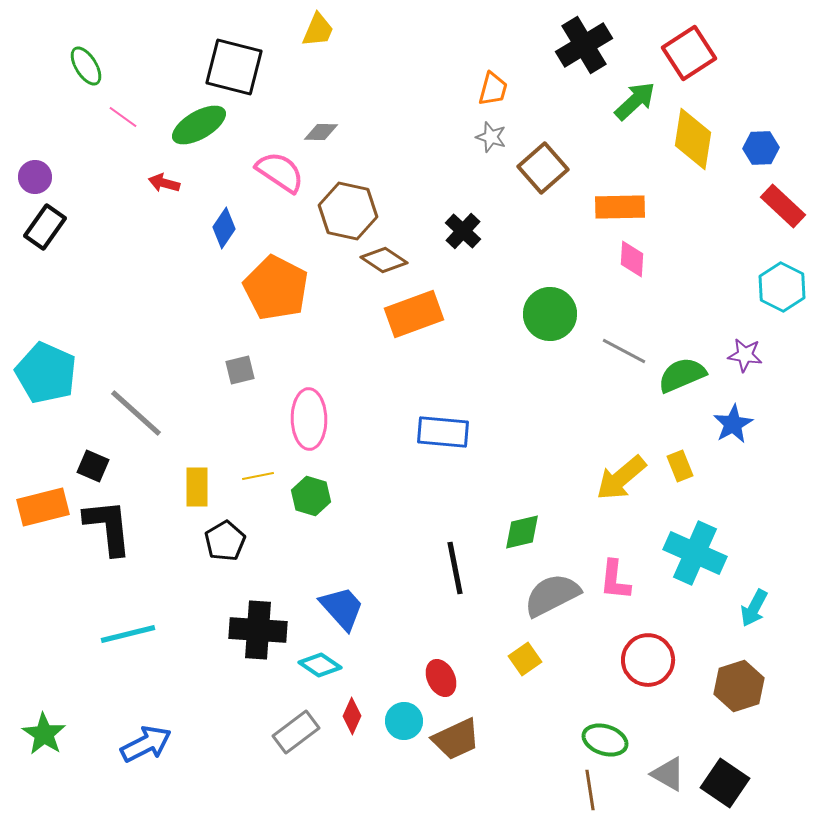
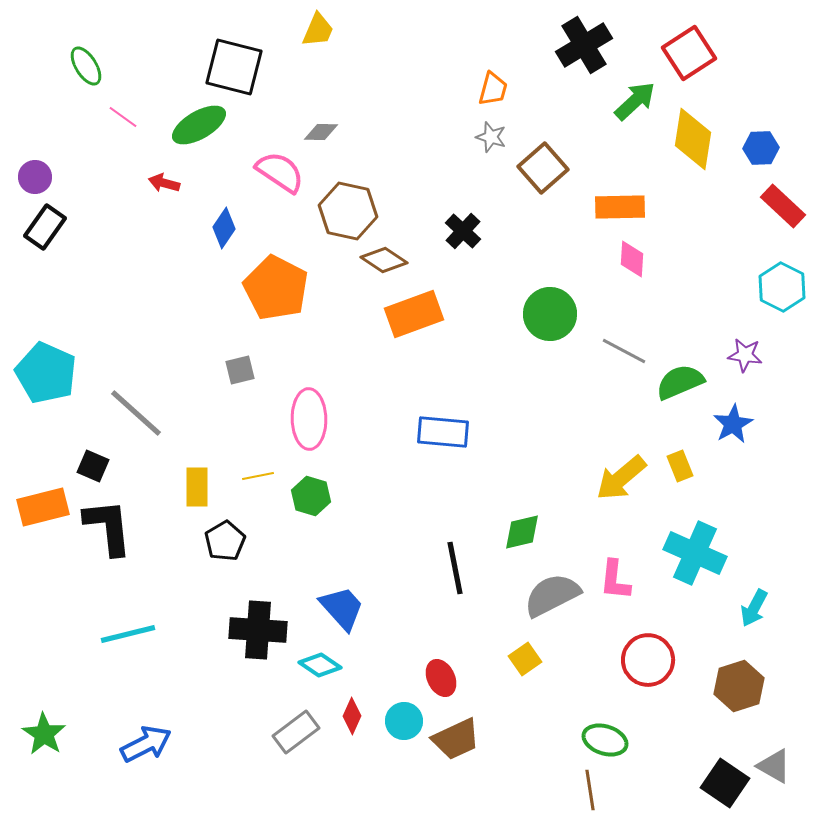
green semicircle at (682, 375): moved 2 px left, 7 px down
gray triangle at (668, 774): moved 106 px right, 8 px up
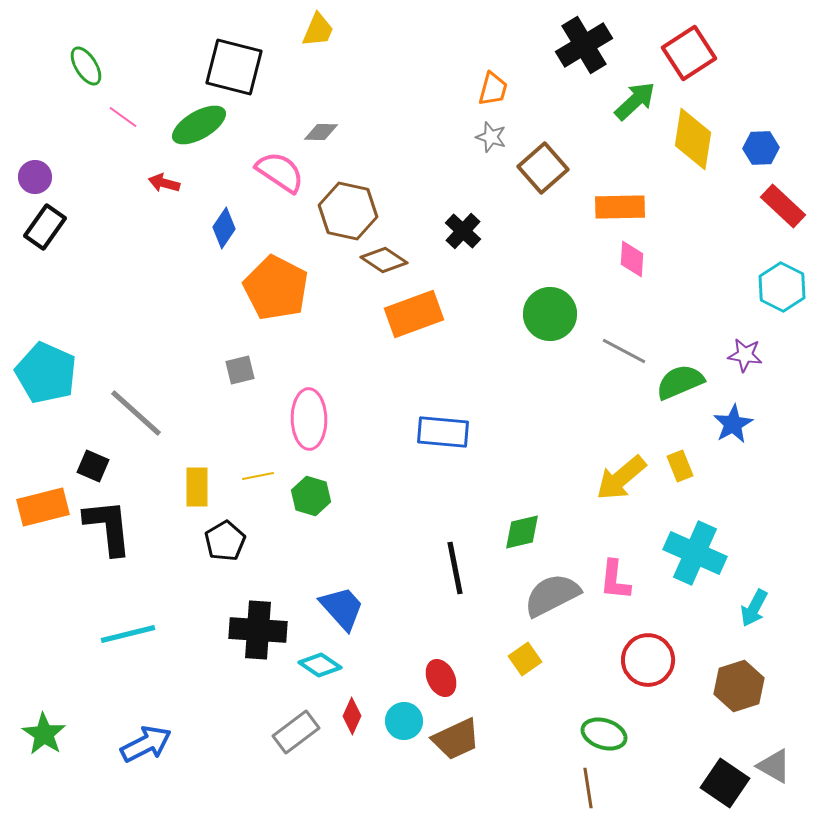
green ellipse at (605, 740): moved 1 px left, 6 px up
brown line at (590, 790): moved 2 px left, 2 px up
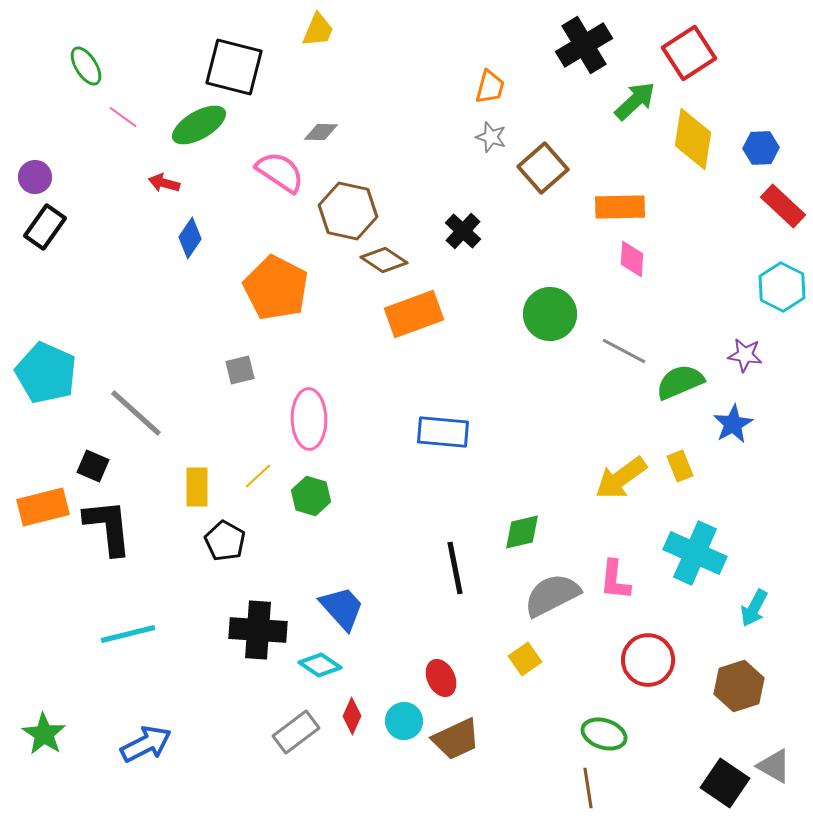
orange trapezoid at (493, 89): moved 3 px left, 2 px up
blue diamond at (224, 228): moved 34 px left, 10 px down
yellow line at (258, 476): rotated 32 degrees counterclockwise
yellow arrow at (621, 478): rotated 4 degrees clockwise
black pentagon at (225, 541): rotated 12 degrees counterclockwise
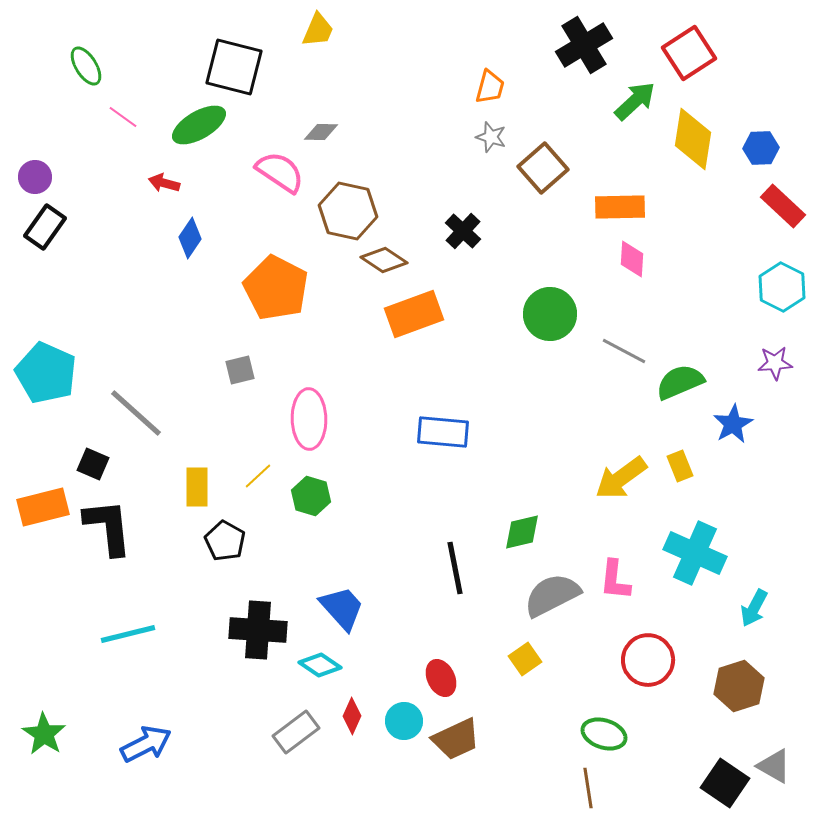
purple star at (745, 355): moved 30 px right, 8 px down; rotated 12 degrees counterclockwise
black square at (93, 466): moved 2 px up
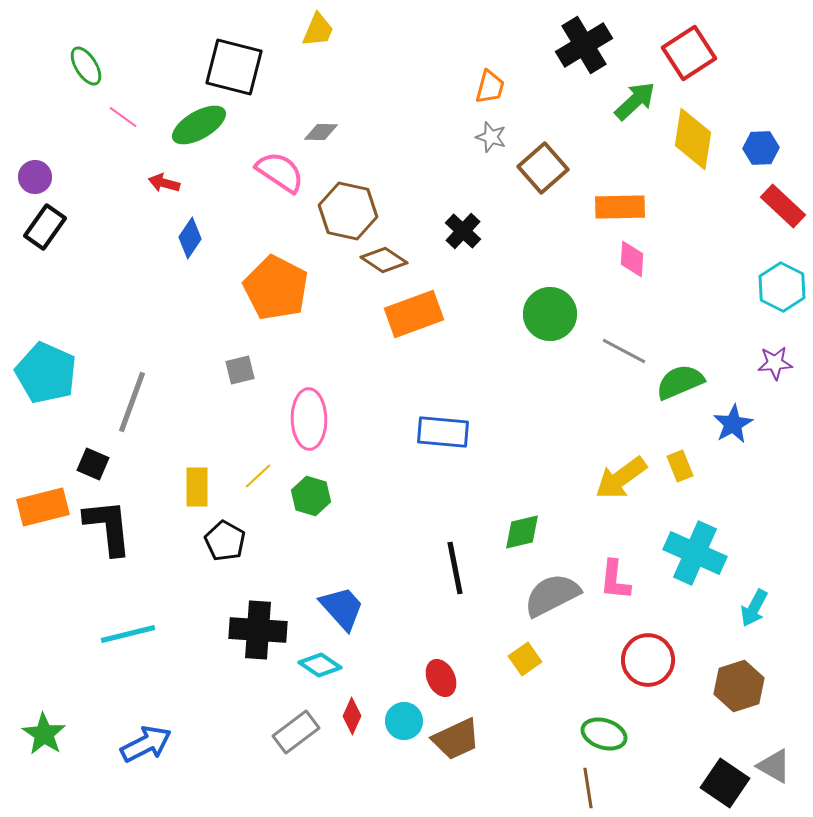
gray line at (136, 413): moved 4 px left, 11 px up; rotated 68 degrees clockwise
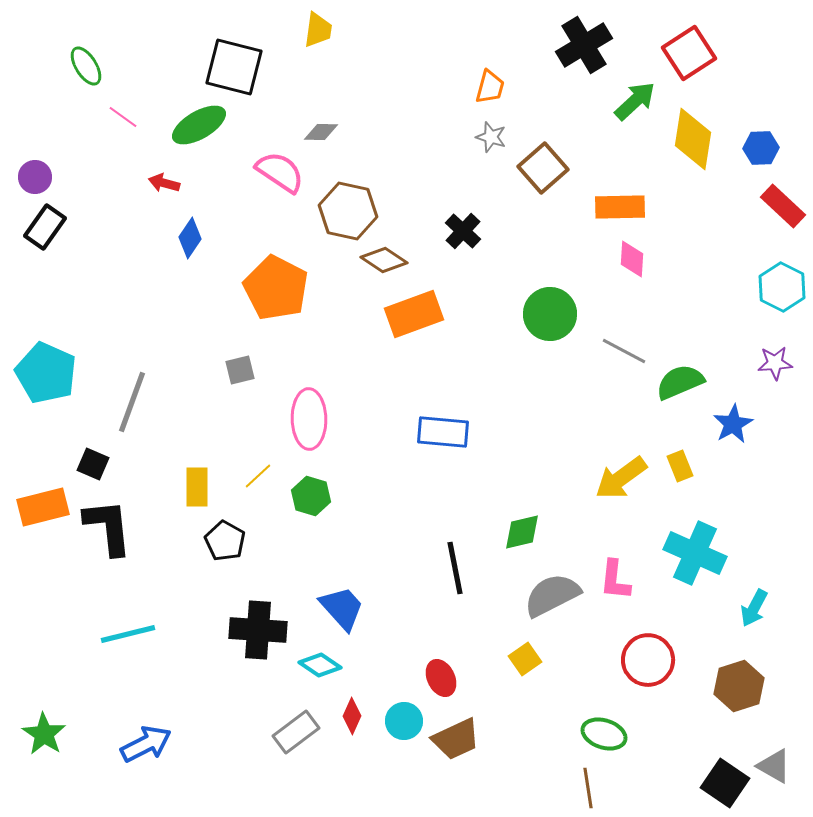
yellow trapezoid at (318, 30): rotated 15 degrees counterclockwise
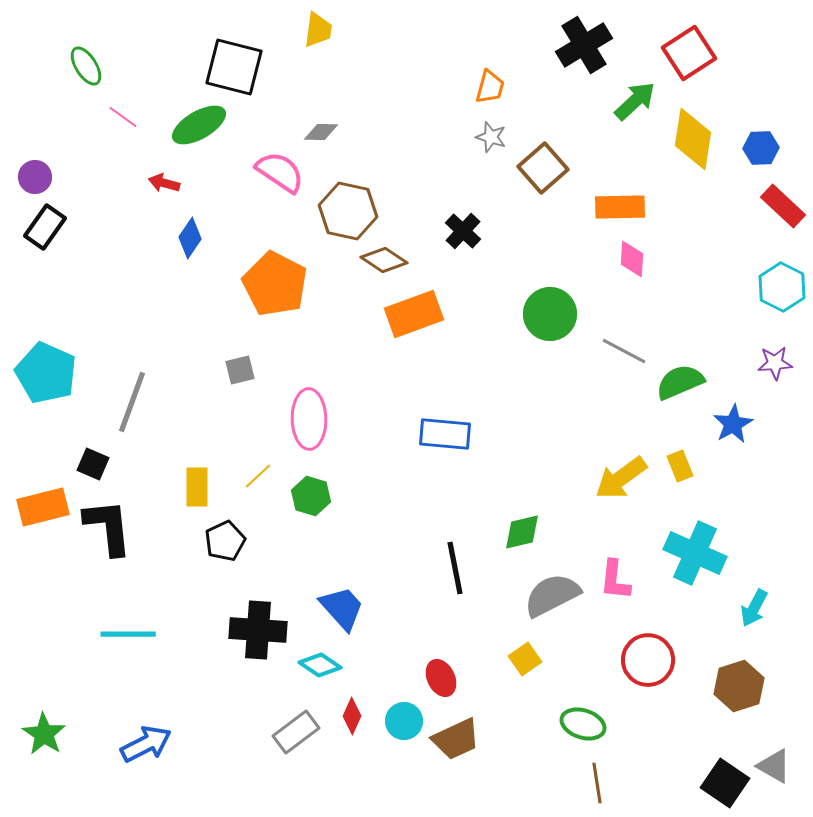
orange pentagon at (276, 288): moved 1 px left, 4 px up
blue rectangle at (443, 432): moved 2 px right, 2 px down
black pentagon at (225, 541): rotated 18 degrees clockwise
cyan line at (128, 634): rotated 14 degrees clockwise
green ellipse at (604, 734): moved 21 px left, 10 px up
brown line at (588, 788): moved 9 px right, 5 px up
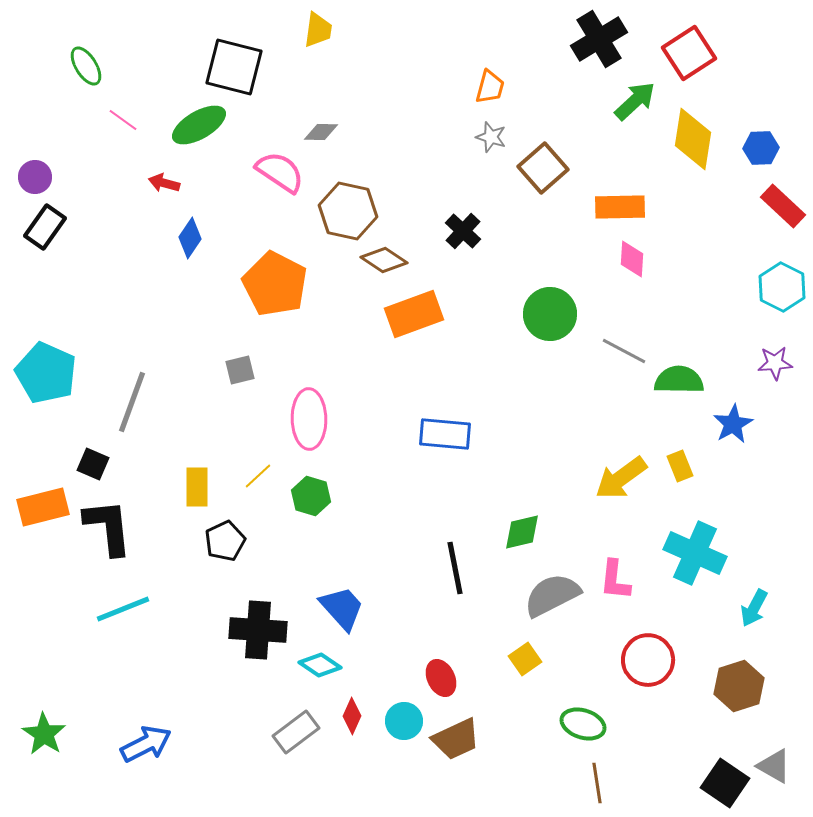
black cross at (584, 45): moved 15 px right, 6 px up
pink line at (123, 117): moved 3 px down
green semicircle at (680, 382): moved 1 px left, 2 px up; rotated 24 degrees clockwise
cyan line at (128, 634): moved 5 px left, 25 px up; rotated 22 degrees counterclockwise
